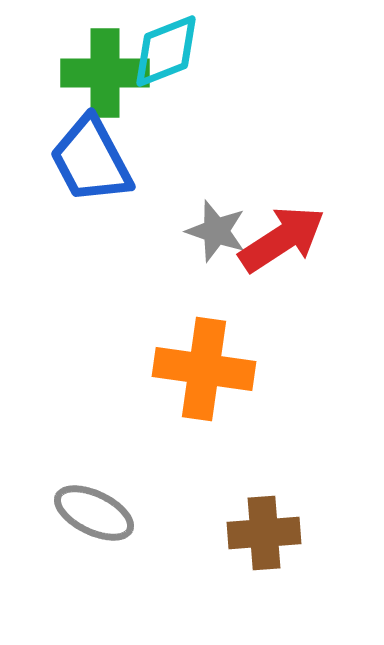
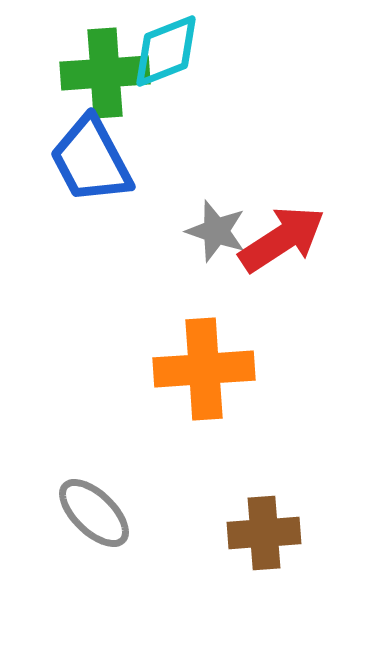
green cross: rotated 4 degrees counterclockwise
orange cross: rotated 12 degrees counterclockwise
gray ellipse: rotated 18 degrees clockwise
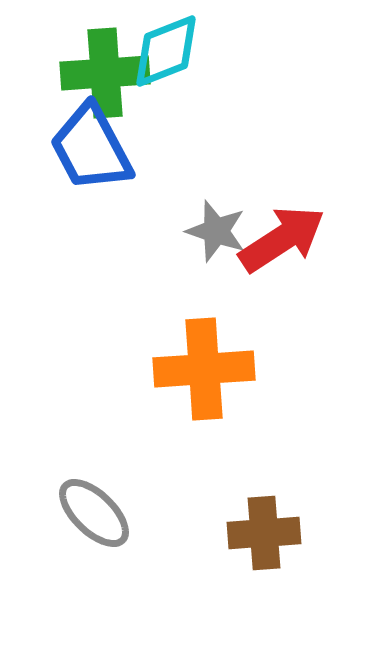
blue trapezoid: moved 12 px up
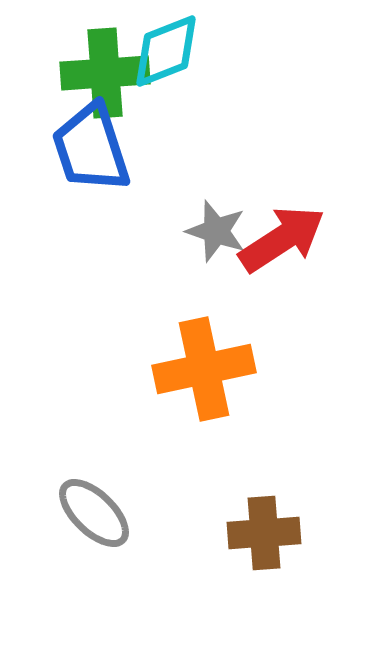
blue trapezoid: rotated 10 degrees clockwise
orange cross: rotated 8 degrees counterclockwise
